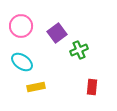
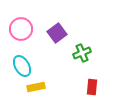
pink circle: moved 3 px down
green cross: moved 3 px right, 3 px down
cyan ellipse: moved 4 px down; rotated 25 degrees clockwise
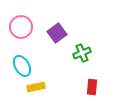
pink circle: moved 2 px up
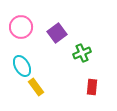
yellow rectangle: rotated 66 degrees clockwise
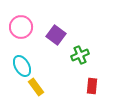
purple square: moved 1 px left, 2 px down; rotated 18 degrees counterclockwise
green cross: moved 2 px left, 2 px down
red rectangle: moved 1 px up
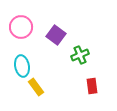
cyan ellipse: rotated 20 degrees clockwise
red rectangle: rotated 14 degrees counterclockwise
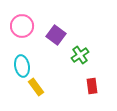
pink circle: moved 1 px right, 1 px up
green cross: rotated 12 degrees counterclockwise
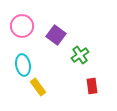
cyan ellipse: moved 1 px right, 1 px up
yellow rectangle: moved 2 px right
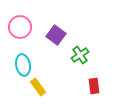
pink circle: moved 2 px left, 1 px down
red rectangle: moved 2 px right
